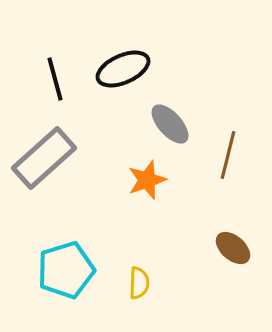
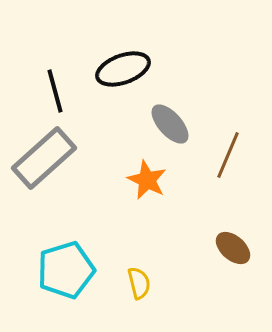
black ellipse: rotated 4 degrees clockwise
black line: moved 12 px down
brown line: rotated 9 degrees clockwise
orange star: rotated 27 degrees counterclockwise
yellow semicircle: rotated 16 degrees counterclockwise
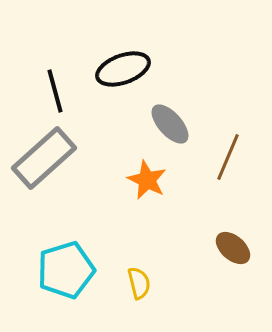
brown line: moved 2 px down
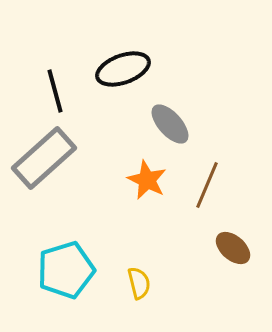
brown line: moved 21 px left, 28 px down
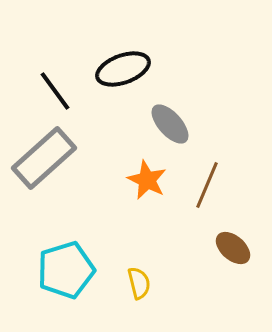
black line: rotated 21 degrees counterclockwise
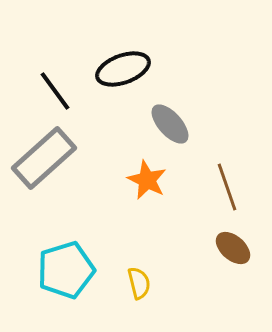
brown line: moved 20 px right, 2 px down; rotated 42 degrees counterclockwise
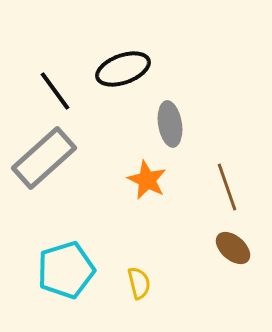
gray ellipse: rotated 33 degrees clockwise
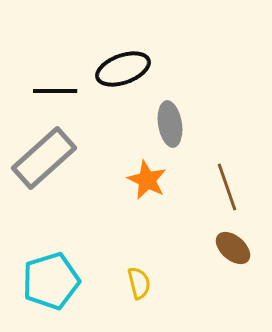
black line: rotated 54 degrees counterclockwise
cyan pentagon: moved 15 px left, 11 px down
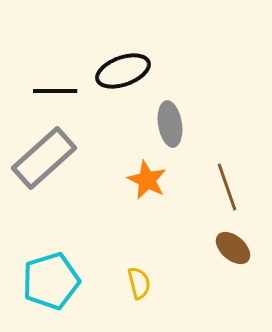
black ellipse: moved 2 px down
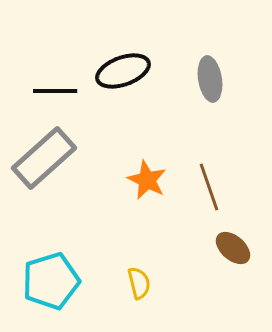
gray ellipse: moved 40 px right, 45 px up
brown line: moved 18 px left
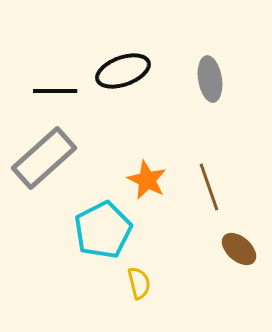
brown ellipse: moved 6 px right, 1 px down
cyan pentagon: moved 52 px right, 51 px up; rotated 10 degrees counterclockwise
